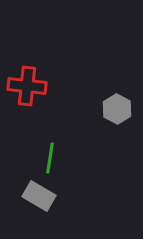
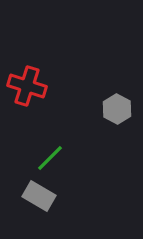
red cross: rotated 12 degrees clockwise
green line: rotated 36 degrees clockwise
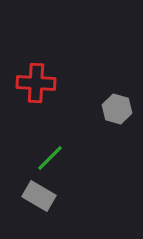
red cross: moved 9 px right, 3 px up; rotated 15 degrees counterclockwise
gray hexagon: rotated 12 degrees counterclockwise
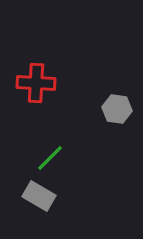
gray hexagon: rotated 8 degrees counterclockwise
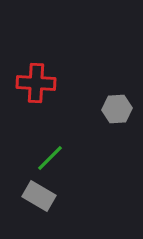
gray hexagon: rotated 12 degrees counterclockwise
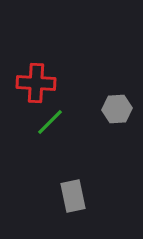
green line: moved 36 px up
gray rectangle: moved 34 px right; rotated 48 degrees clockwise
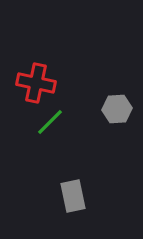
red cross: rotated 9 degrees clockwise
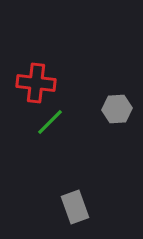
red cross: rotated 6 degrees counterclockwise
gray rectangle: moved 2 px right, 11 px down; rotated 8 degrees counterclockwise
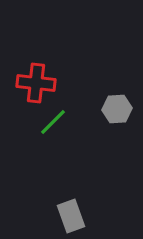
green line: moved 3 px right
gray rectangle: moved 4 px left, 9 px down
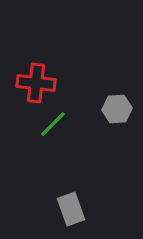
green line: moved 2 px down
gray rectangle: moved 7 px up
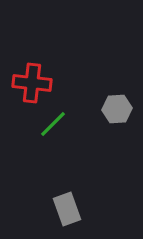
red cross: moved 4 px left
gray rectangle: moved 4 px left
